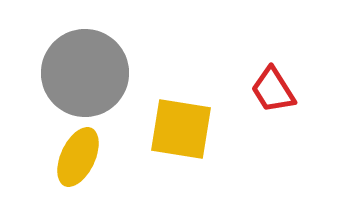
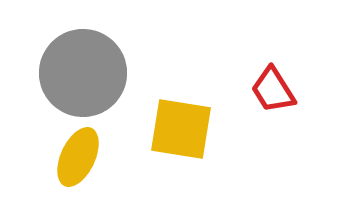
gray circle: moved 2 px left
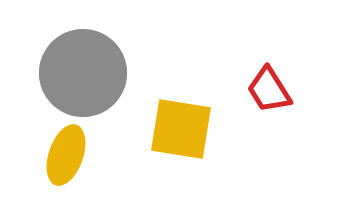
red trapezoid: moved 4 px left
yellow ellipse: moved 12 px left, 2 px up; rotated 6 degrees counterclockwise
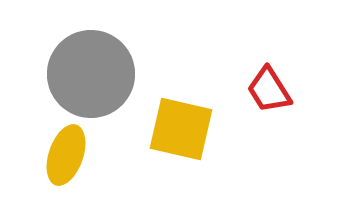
gray circle: moved 8 px right, 1 px down
yellow square: rotated 4 degrees clockwise
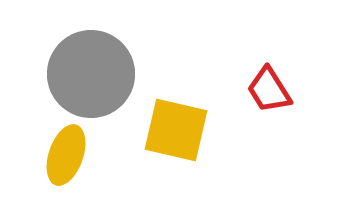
yellow square: moved 5 px left, 1 px down
